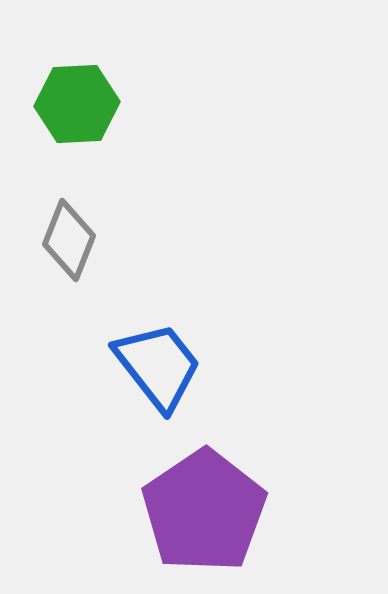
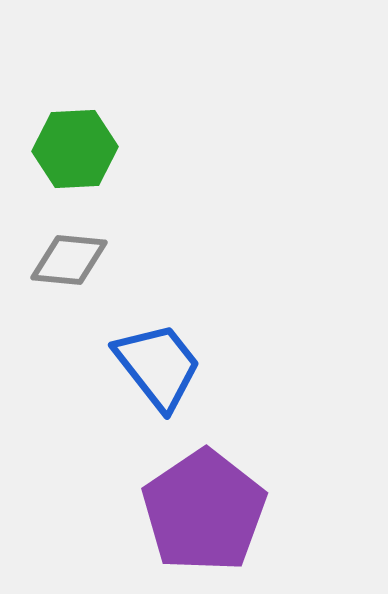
green hexagon: moved 2 px left, 45 px down
gray diamond: moved 20 px down; rotated 74 degrees clockwise
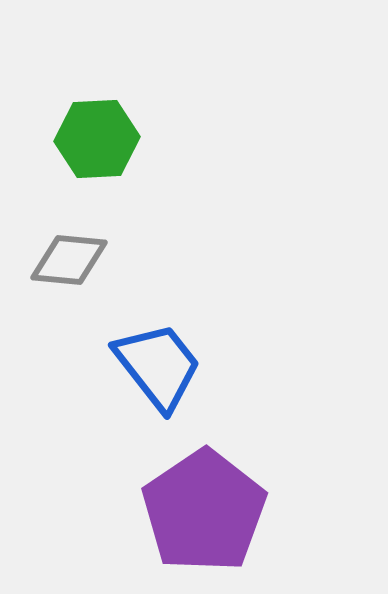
green hexagon: moved 22 px right, 10 px up
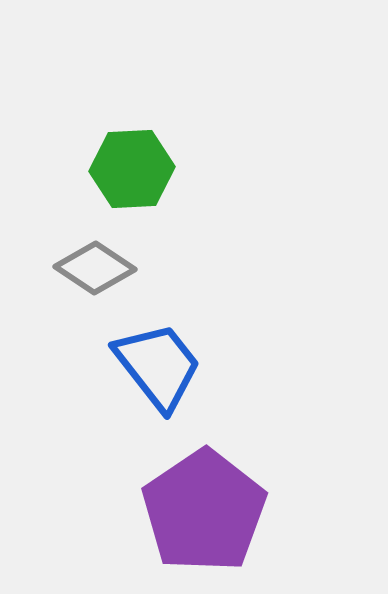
green hexagon: moved 35 px right, 30 px down
gray diamond: moved 26 px right, 8 px down; rotated 28 degrees clockwise
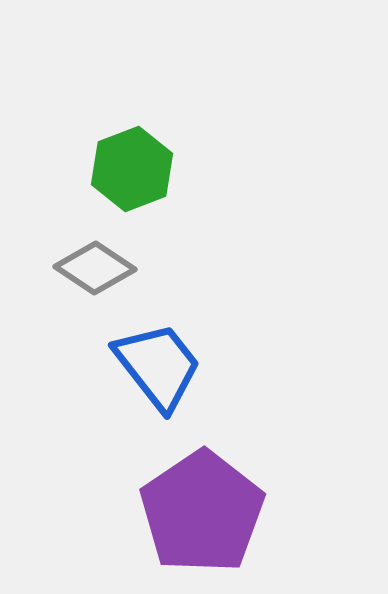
green hexagon: rotated 18 degrees counterclockwise
purple pentagon: moved 2 px left, 1 px down
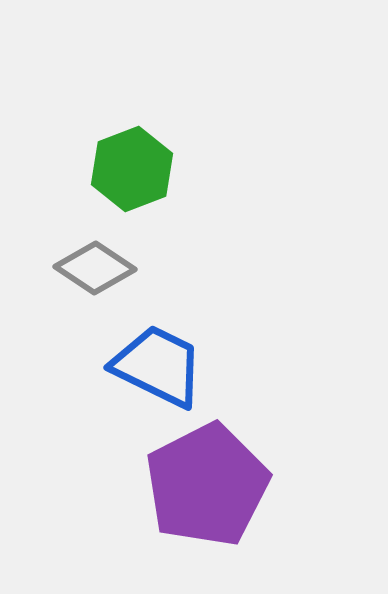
blue trapezoid: rotated 26 degrees counterclockwise
purple pentagon: moved 5 px right, 27 px up; rotated 7 degrees clockwise
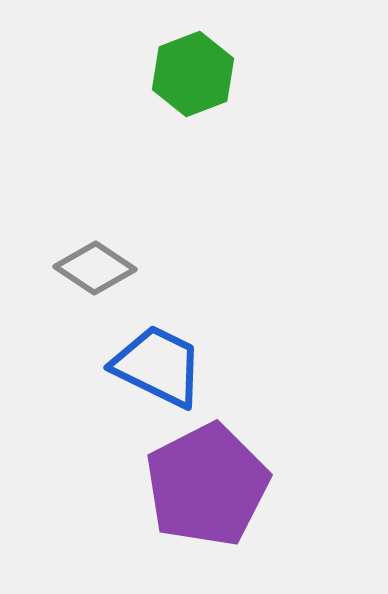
green hexagon: moved 61 px right, 95 px up
